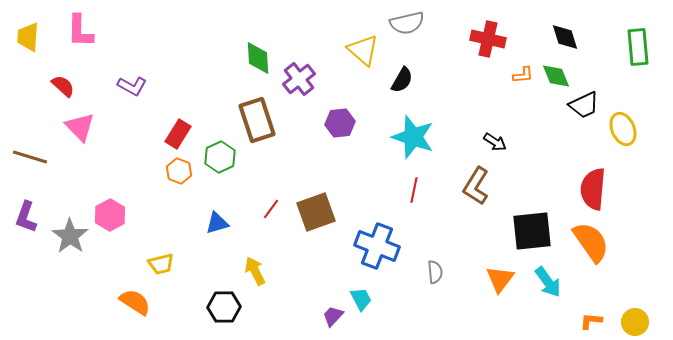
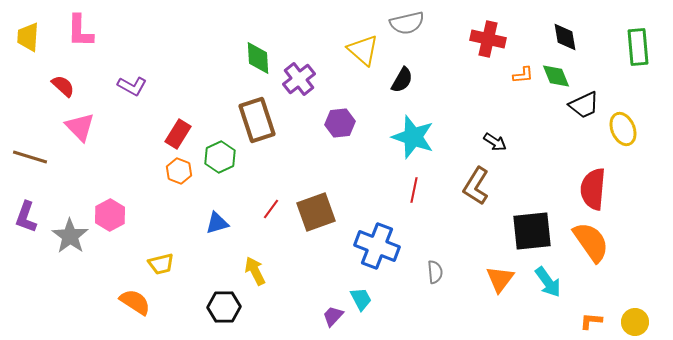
black diamond at (565, 37): rotated 8 degrees clockwise
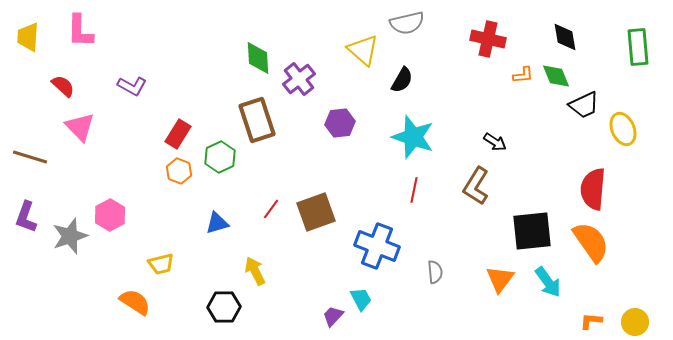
gray star at (70, 236): rotated 18 degrees clockwise
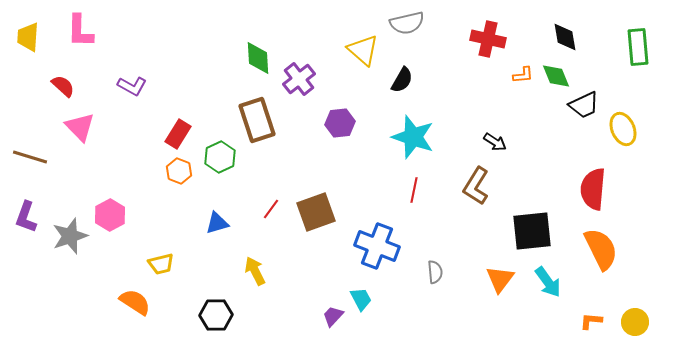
orange semicircle at (591, 242): moved 10 px right, 7 px down; rotated 9 degrees clockwise
black hexagon at (224, 307): moved 8 px left, 8 px down
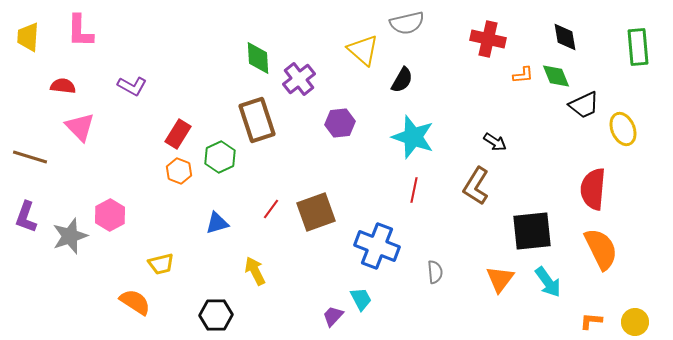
red semicircle at (63, 86): rotated 35 degrees counterclockwise
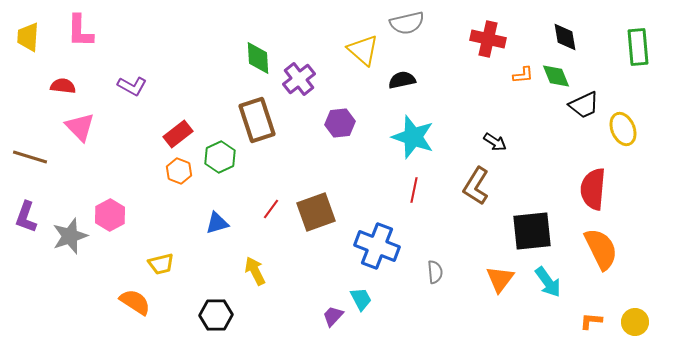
black semicircle at (402, 80): rotated 132 degrees counterclockwise
red rectangle at (178, 134): rotated 20 degrees clockwise
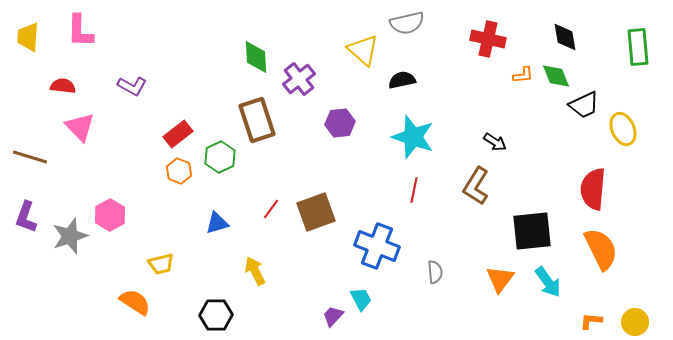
green diamond at (258, 58): moved 2 px left, 1 px up
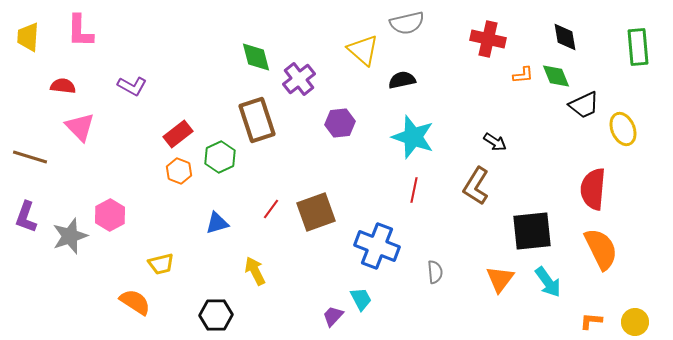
green diamond at (256, 57): rotated 12 degrees counterclockwise
